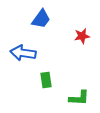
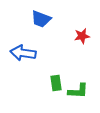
blue trapezoid: rotated 75 degrees clockwise
green rectangle: moved 10 px right, 3 px down
green L-shape: moved 1 px left, 7 px up
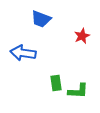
red star: rotated 14 degrees counterclockwise
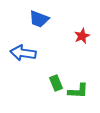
blue trapezoid: moved 2 px left
green rectangle: rotated 14 degrees counterclockwise
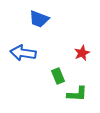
red star: moved 17 px down
green rectangle: moved 2 px right, 7 px up
green L-shape: moved 1 px left, 3 px down
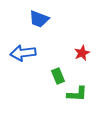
blue arrow: rotated 15 degrees counterclockwise
